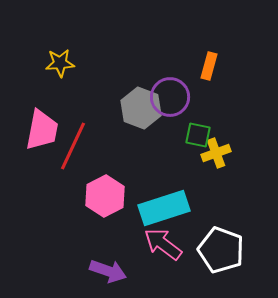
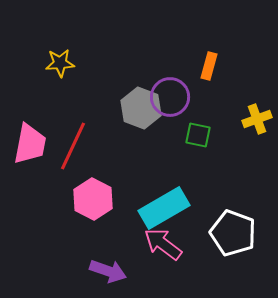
pink trapezoid: moved 12 px left, 14 px down
yellow cross: moved 41 px right, 34 px up
pink hexagon: moved 12 px left, 3 px down; rotated 6 degrees counterclockwise
cyan rectangle: rotated 12 degrees counterclockwise
white pentagon: moved 12 px right, 17 px up
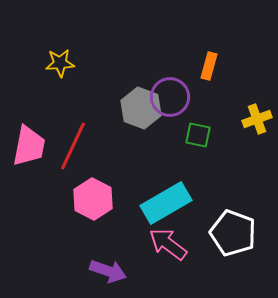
pink trapezoid: moved 1 px left, 2 px down
cyan rectangle: moved 2 px right, 5 px up
pink arrow: moved 5 px right
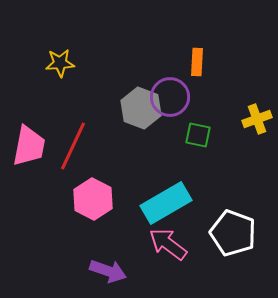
orange rectangle: moved 12 px left, 4 px up; rotated 12 degrees counterclockwise
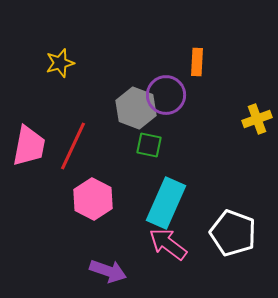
yellow star: rotated 12 degrees counterclockwise
purple circle: moved 4 px left, 2 px up
gray hexagon: moved 5 px left
green square: moved 49 px left, 10 px down
cyan rectangle: rotated 36 degrees counterclockwise
